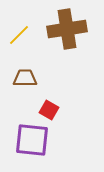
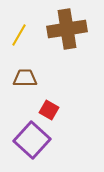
yellow line: rotated 15 degrees counterclockwise
purple square: rotated 36 degrees clockwise
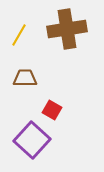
red square: moved 3 px right
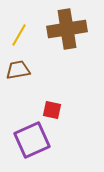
brown trapezoid: moved 7 px left, 8 px up; rotated 10 degrees counterclockwise
red square: rotated 18 degrees counterclockwise
purple square: rotated 24 degrees clockwise
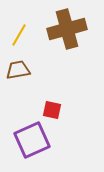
brown cross: rotated 6 degrees counterclockwise
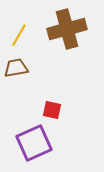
brown trapezoid: moved 2 px left, 2 px up
purple square: moved 2 px right, 3 px down
